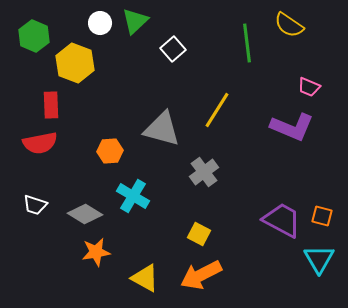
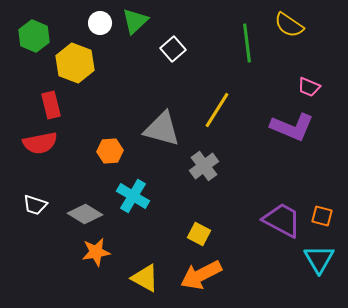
red rectangle: rotated 12 degrees counterclockwise
gray cross: moved 6 px up
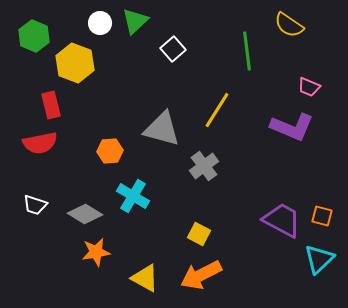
green line: moved 8 px down
cyan triangle: rotated 16 degrees clockwise
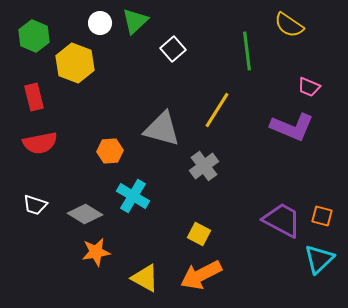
red rectangle: moved 17 px left, 8 px up
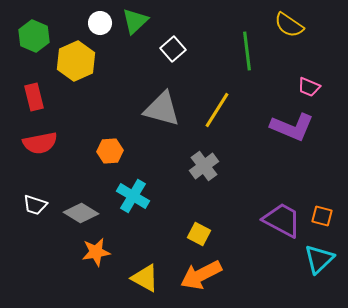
yellow hexagon: moved 1 px right, 2 px up; rotated 15 degrees clockwise
gray triangle: moved 20 px up
gray diamond: moved 4 px left, 1 px up
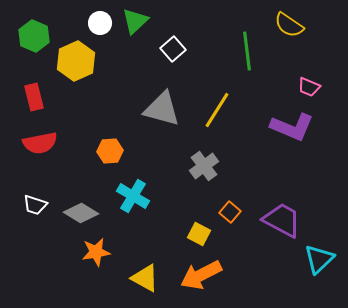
orange square: moved 92 px left, 4 px up; rotated 25 degrees clockwise
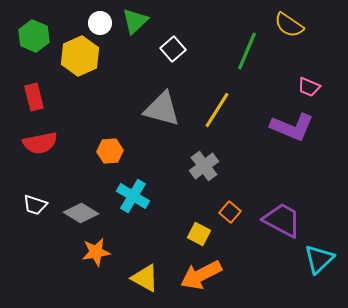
green line: rotated 30 degrees clockwise
yellow hexagon: moved 4 px right, 5 px up
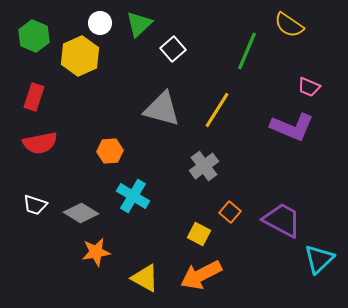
green triangle: moved 4 px right, 3 px down
red rectangle: rotated 32 degrees clockwise
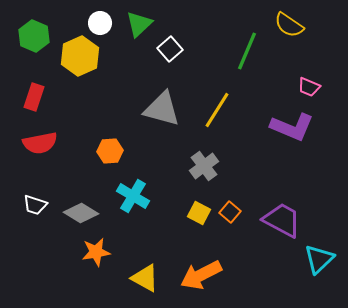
white square: moved 3 px left
yellow square: moved 21 px up
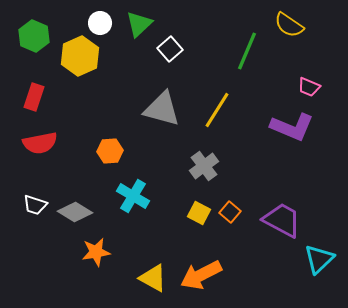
gray diamond: moved 6 px left, 1 px up
yellow triangle: moved 8 px right
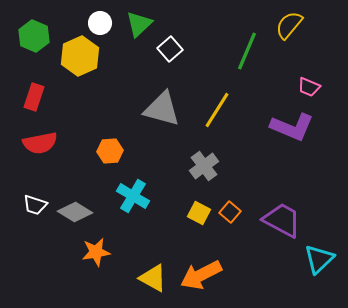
yellow semicircle: rotated 96 degrees clockwise
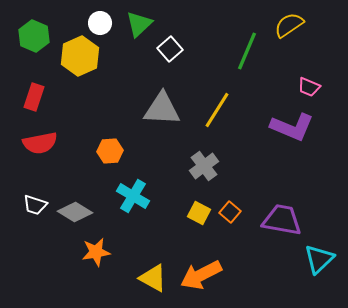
yellow semicircle: rotated 16 degrees clockwise
gray triangle: rotated 12 degrees counterclockwise
purple trapezoid: rotated 18 degrees counterclockwise
